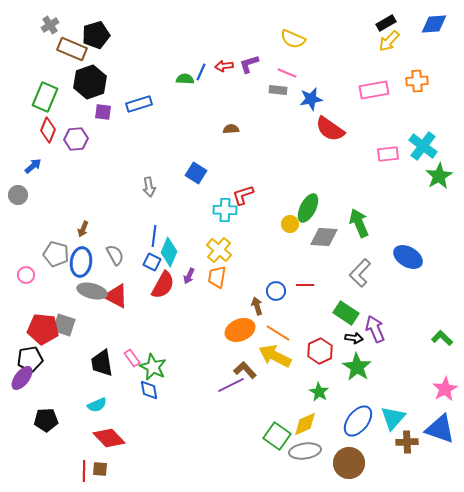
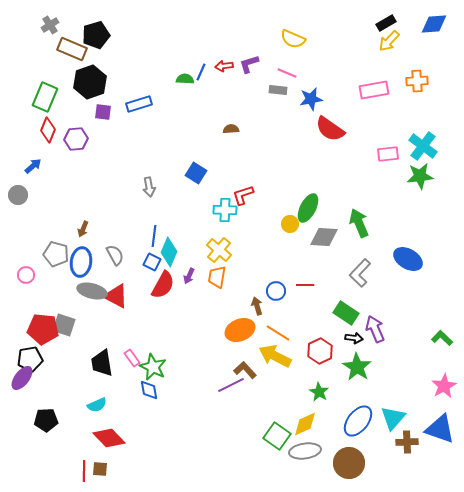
green star at (439, 176): moved 19 px left; rotated 24 degrees clockwise
blue ellipse at (408, 257): moved 2 px down
pink star at (445, 389): moved 1 px left, 3 px up
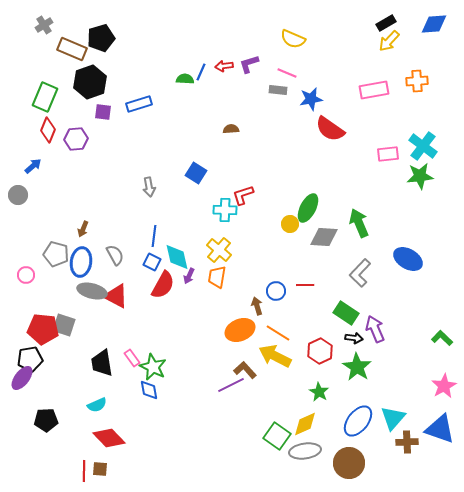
gray cross at (50, 25): moved 6 px left
black pentagon at (96, 35): moved 5 px right, 3 px down
cyan diamond at (169, 252): moved 8 px right, 5 px down; rotated 36 degrees counterclockwise
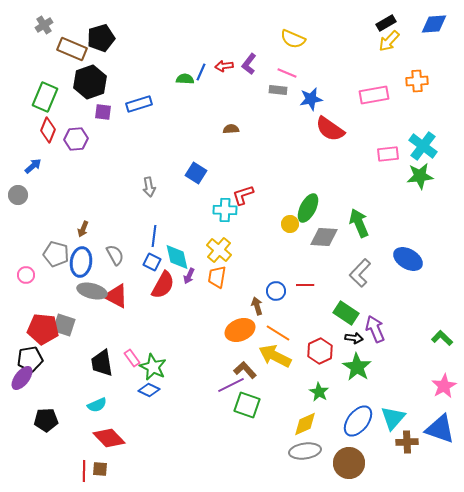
purple L-shape at (249, 64): rotated 35 degrees counterclockwise
pink rectangle at (374, 90): moved 5 px down
blue diamond at (149, 390): rotated 55 degrees counterclockwise
green square at (277, 436): moved 30 px left, 31 px up; rotated 16 degrees counterclockwise
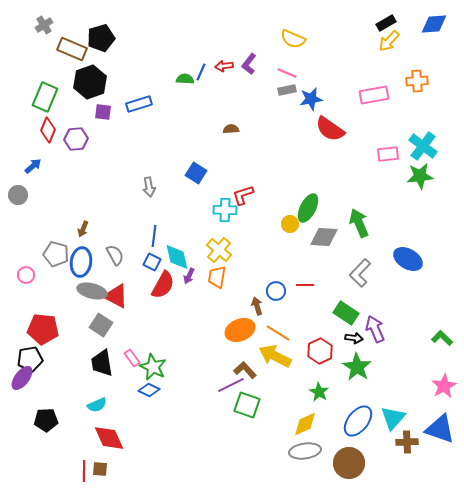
gray rectangle at (278, 90): moved 9 px right; rotated 18 degrees counterclockwise
gray square at (64, 325): moved 37 px right; rotated 15 degrees clockwise
red diamond at (109, 438): rotated 20 degrees clockwise
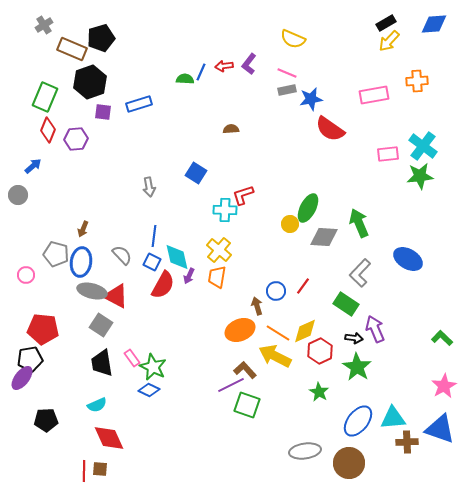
gray semicircle at (115, 255): moved 7 px right; rotated 15 degrees counterclockwise
red line at (305, 285): moved 2 px left, 1 px down; rotated 54 degrees counterclockwise
green rectangle at (346, 313): moved 9 px up
cyan triangle at (393, 418): rotated 44 degrees clockwise
yellow diamond at (305, 424): moved 93 px up
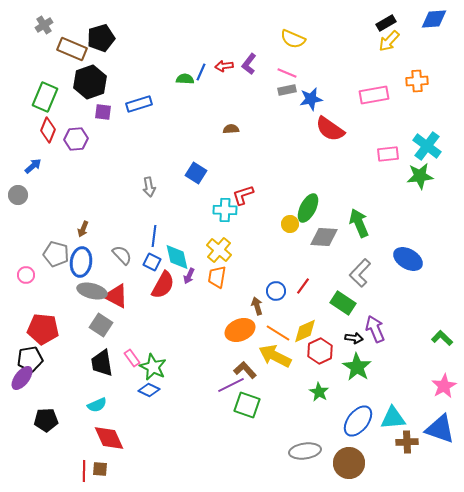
blue diamond at (434, 24): moved 5 px up
cyan cross at (423, 146): moved 4 px right
green rectangle at (346, 304): moved 3 px left, 1 px up
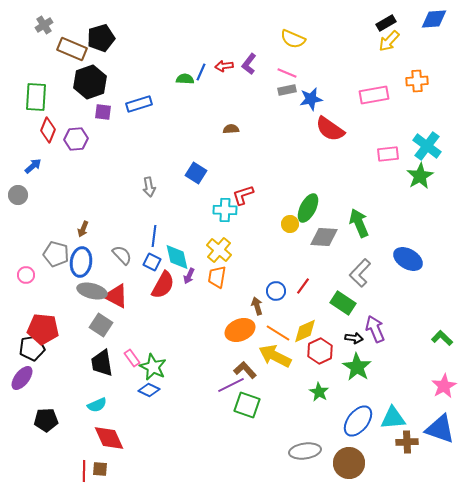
green rectangle at (45, 97): moved 9 px left; rotated 20 degrees counterclockwise
green star at (420, 176): rotated 24 degrees counterclockwise
black pentagon at (30, 359): moved 2 px right, 11 px up
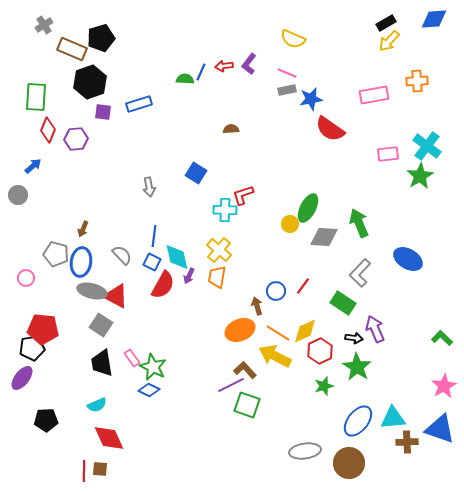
pink circle at (26, 275): moved 3 px down
green star at (319, 392): moved 5 px right, 6 px up; rotated 24 degrees clockwise
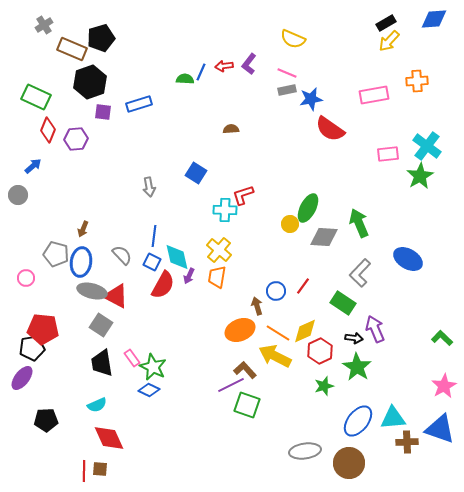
green rectangle at (36, 97): rotated 68 degrees counterclockwise
